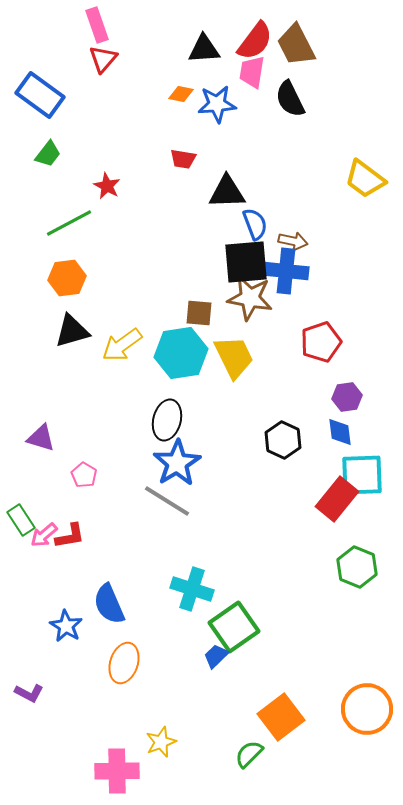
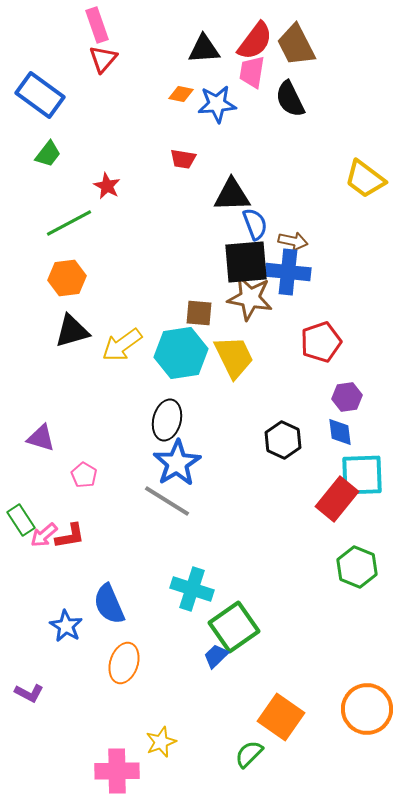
black triangle at (227, 192): moved 5 px right, 3 px down
blue cross at (286, 271): moved 2 px right, 1 px down
orange square at (281, 717): rotated 18 degrees counterclockwise
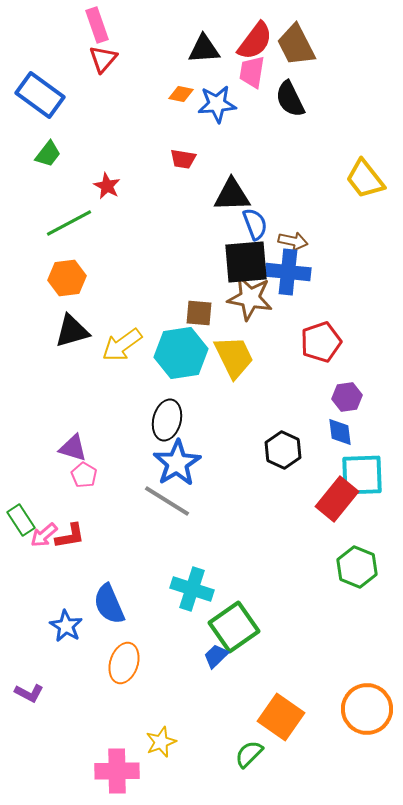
yellow trapezoid at (365, 179): rotated 15 degrees clockwise
purple triangle at (41, 438): moved 32 px right, 10 px down
black hexagon at (283, 440): moved 10 px down
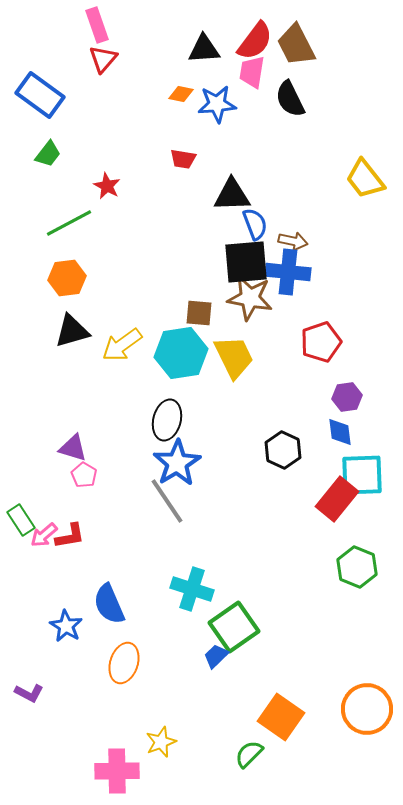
gray line at (167, 501): rotated 24 degrees clockwise
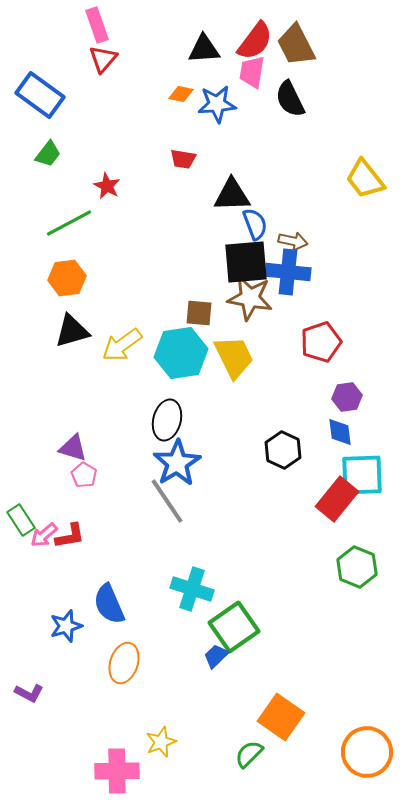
blue star at (66, 626): rotated 24 degrees clockwise
orange circle at (367, 709): moved 43 px down
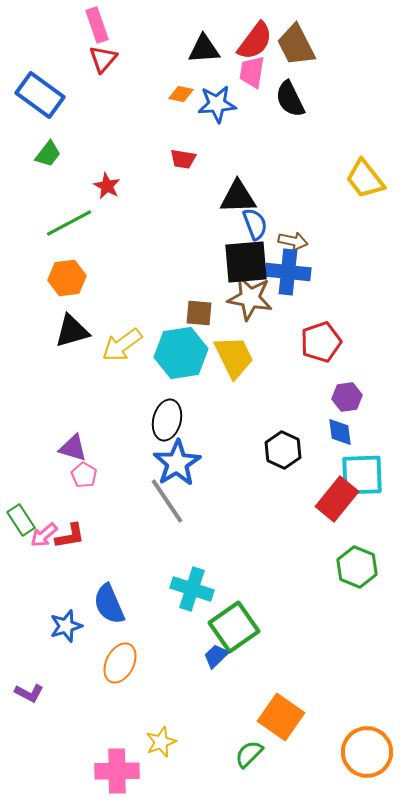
black triangle at (232, 195): moved 6 px right, 2 px down
orange ellipse at (124, 663): moved 4 px left; rotated 9 degrees clockwise
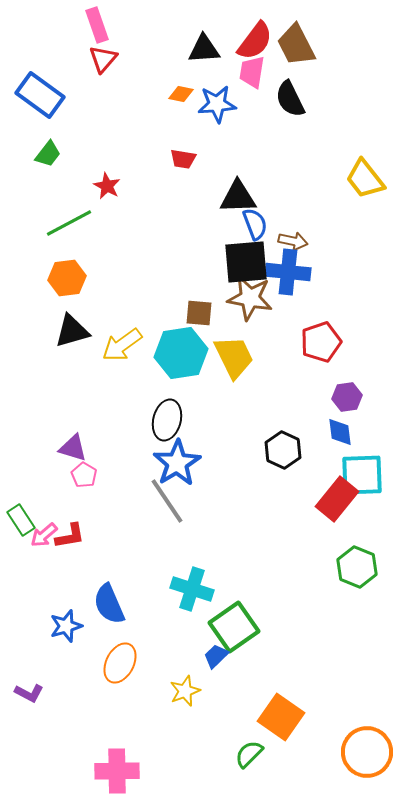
yellow star at (161, 742): moved 24 px right, 51 px up
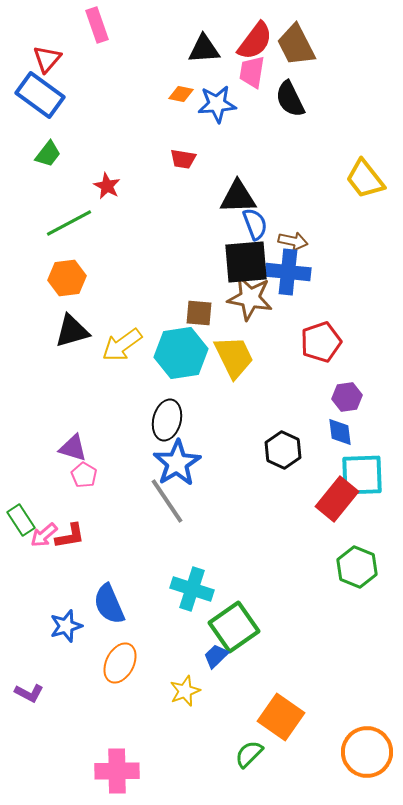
red triangle at (103, 59): moved 56 px left
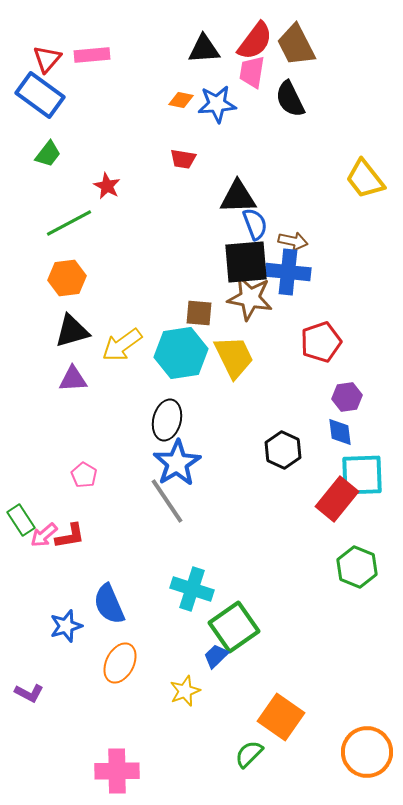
pink rectangle at (97, 25): moved 5 px left, 30 px down; rotated 76 degrees counterclockwise
orange diamond at (181, 94): moved 6 px down
purple triangle at (73, 448): moved 69 px up; rotated 20 degrees counterclockwise
